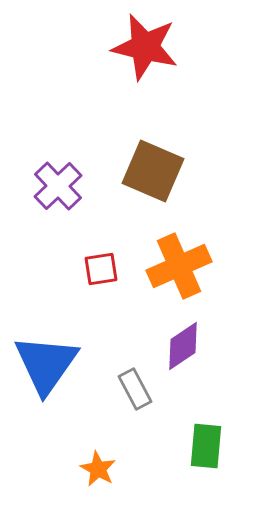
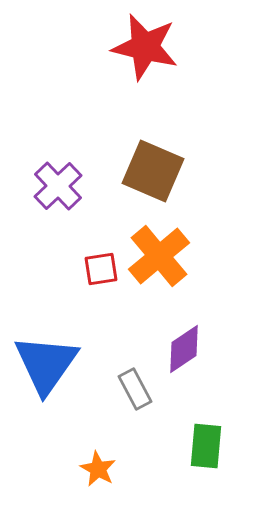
orange cross: moved 20 px left, 10 px up; rotated 16 degrees counterclockwise
purple diamond: moved 1 px right, 3 px down
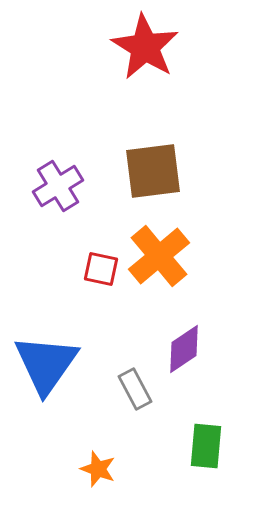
red star: rotated 18 degrees clockwise
brown square: rotated 30 degrees counterclockwise
purple cross: rotated 12 degrees clockwise
red square: rotated 21 degrees clockwise
orange star: rotated 9 degrees counterclockwise
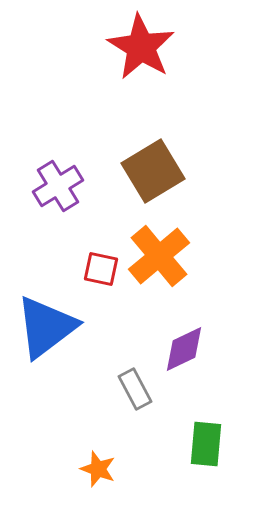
red star: moved 4 px left
brown square: rotated 24 degrees counterclockwise
purple diamond: rotated 9 degrees clockwise
blue triangle: moved 37 px up; rotated 18 degrees clockwise
green rectangle: moved 2 px up
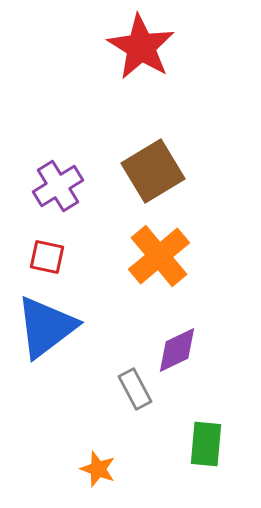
red square: moved 54 px left, 12 px up
purple diamond: moved 7 px left, 1 px down
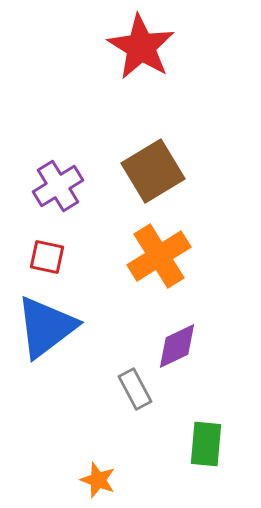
orange cross: rotated 8 degrees clockwise
purple diamond: moved 4 px up
orange star: moved 11 px down
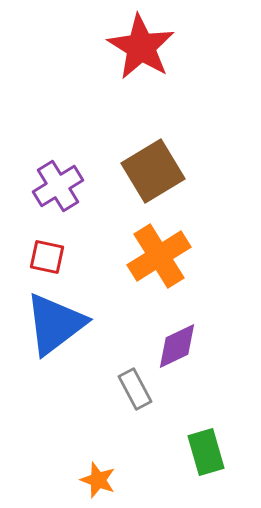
blue triangle: moved 9 px right, 3 px up
green rectangle: moved 8 px down; rotated 21 degrees counterclockwise
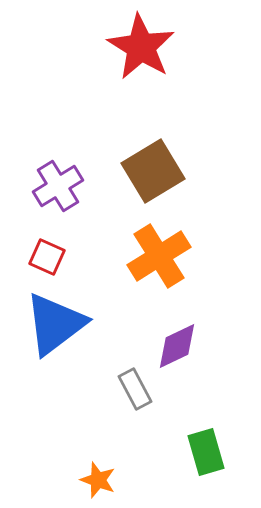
red square: rotated 12 degrees clockwise
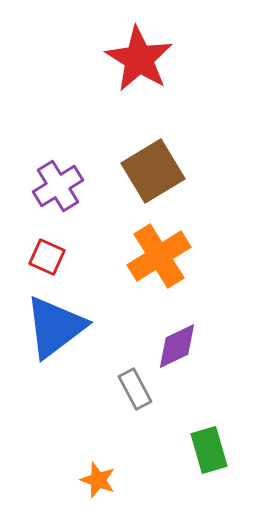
red star: moved 2 px left, 12 px down
blue triangle: moved 3 px down
green rectangle: moved 3 px right, 2 px up
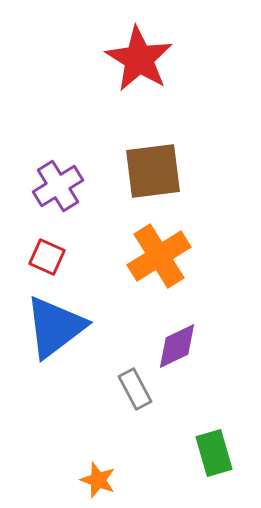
brown square: rotated 24 degrees clockwise
green rectangle: moved 5 px right, 3 px down
